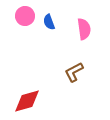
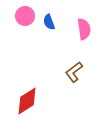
brown L-shape: rotated 10 degrees counterclockwise
red diamond: rotated 16 degrees counterclockwise
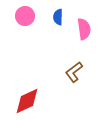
blue semicircle: moved 9 px right, 5 px up; rotated 21 degrees clockwise
red diamond: rotated 8 degrees clockwise
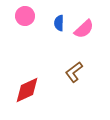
blue semicircle: moved 1 px right, 6 px down
pink semicircle: rotated 55 degrees clockwise
red diamond: moved 11 px up
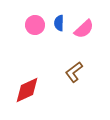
pink circle: moved 10 px right, 9 px down
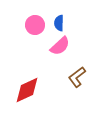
pink semicircle: moved 24 px left, 17 px down
brown L-shape: moved 3 px right, 5 px down
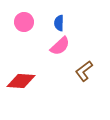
pink circle: moved 11 px left, 3 px up
brown L-shape: moved 7 px right, 6 px up
red diamond: moved 6 px left, 9 px up; rotated 28 degrees clockwise
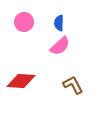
brown L-shape: moved 11 px left, 14 px down; rotated 100 degrees clockwise
